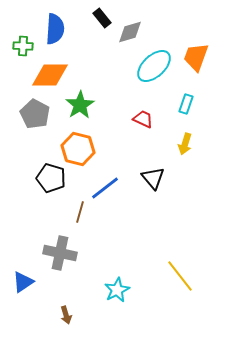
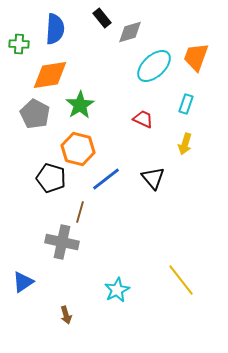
green cross: moved 4 px left, 2 px up
orange diamond: rotated 9 degrees counterclockwise
blue line: moved 1 px right, 9 px up
gray cross: moved 2 px right, 11 px up
yellow line: moved 1 px right, 4 px down
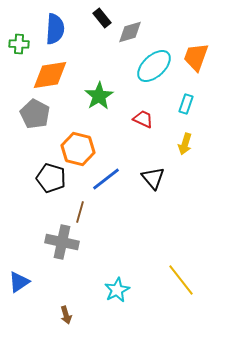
green star: moved 19 px right, 9 px up
blue triangle: moved 4 px left
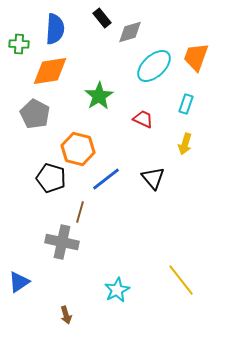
orange diamond: moved 4 px up
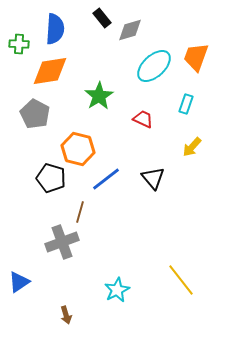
gray diamond: moved 2 px up
yellow arrow: moved 7 px right, 3 px down; rotated 25 degrees clockwise
gray cross: rotated 32 degrees counterclockwise
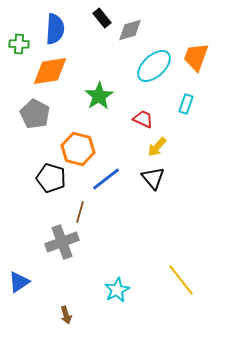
yellow arrow: moved 35 px left
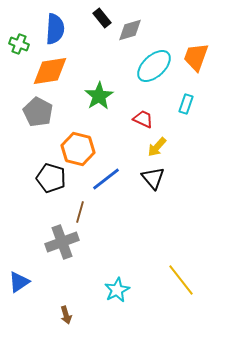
green cross: rotated 18 degrees clockwise
gray pentagon: moved 3 px right, 2 px up
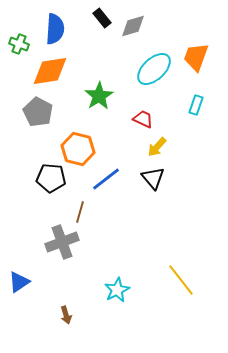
gray diamond: moved 3 px right, 4 px up
cyan ellipse: moved 3 px down
cyan rectangle: moved 10 px right, 1 px down
black pentagon: rotated 12 degrees counterclockwise
